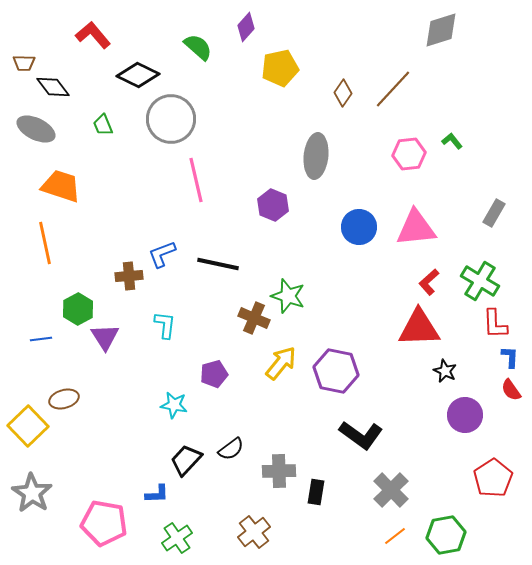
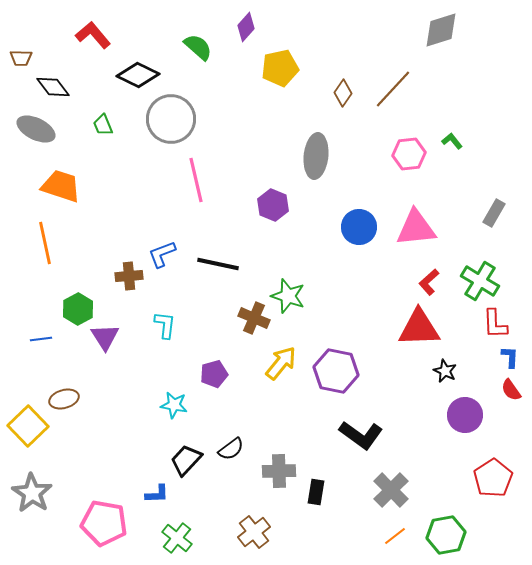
brown trapezoid at (24, 63): moved 3 px left, 5 px up
green cross at (177, 538): rotated 16 degrees counterclockwise
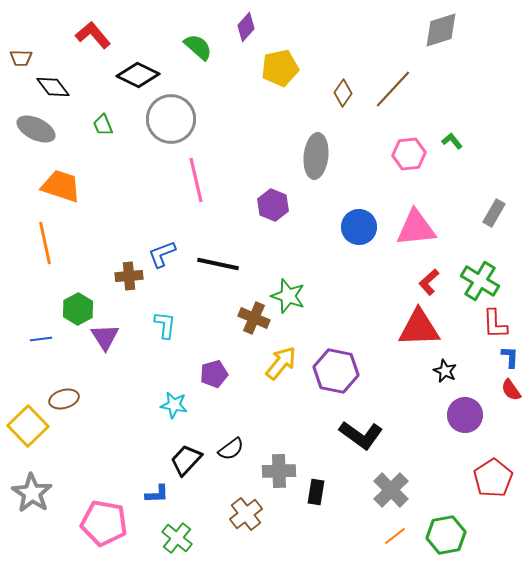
brown cross at (254, 532): moved 8 px left, 18 px up
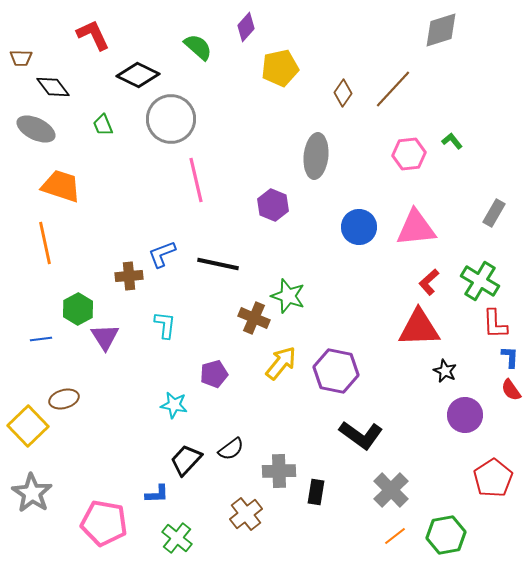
red L-shape at (93, 35): rotated 15 degrees clockwise
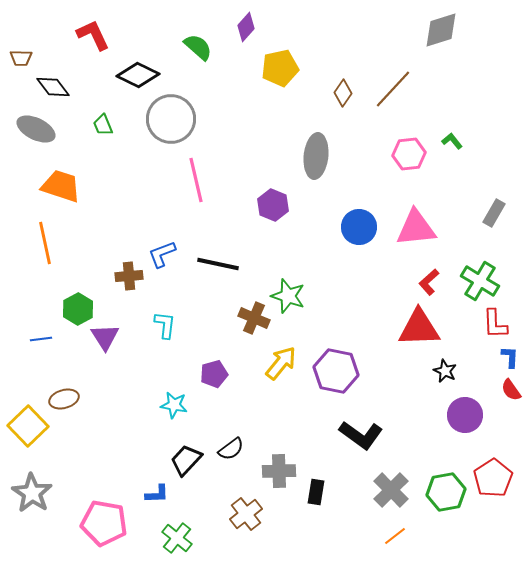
green hexagon at (446, 535): moved 43 px up
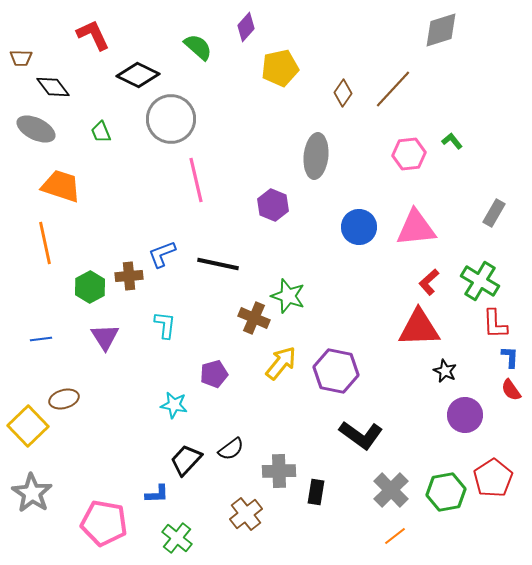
green trapezoid at (103, 125): moved 2 px left, 7 px down
green hexagon at (78, 309): moved 12 px right, 22 px up
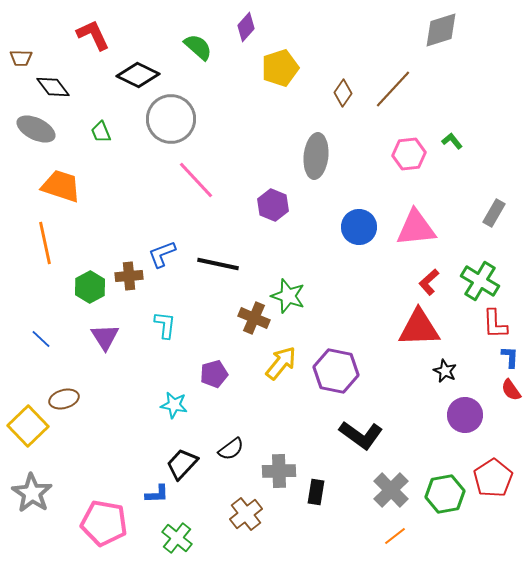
yellow pentagon at (280, 68): rotated 6 degrees counterclockwise
pink line at (196, 180): rotated 30 degrees counterclockwise
blue line at (41, 339): rotated 50 degrees clockwise
black trapezoid at (186, 460): moved 4 px left, 4 px down
green hexagon at (446, 492): moved 1 px left, 2 px down
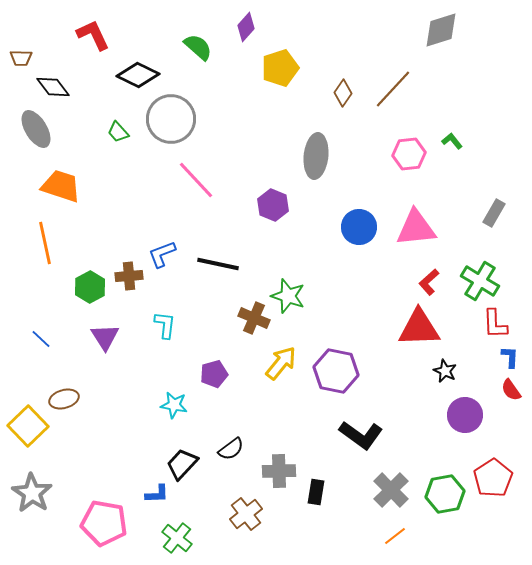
gray ellipse at (36, 129): rotated 33 degrees clockwise
green trapezoid at (101, 132): moved 17 px right; rotated 20 degrees counterclockwise
